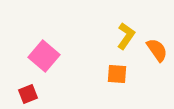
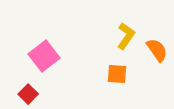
pink square: rotated 12 degrees clockwise
red square: rotated 24 degrees counterclockwise
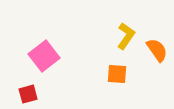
red square: rotated 30 degrees clockwise
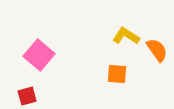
yellow L-shape: rotated 92 degrees counterclockwise
pink square: moved 5 px left, 1 px up; rotated 12 degrees counterclockwise
red square: moved 1 px left, 2 px down
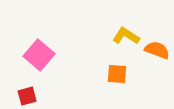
orange semicircle: rotated 35 degrees counterclockwise
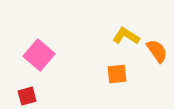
orange semicircle: moved 1 px down; rotated 35 degrees clockwise
orange square: rotated 10 degrees counterclockwise
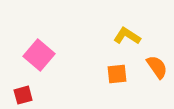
yellow L-shape: moved 1 px right
orange semicircle: moved 16 px down
red square: moved 4 px left, 1 px up
